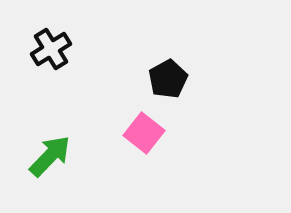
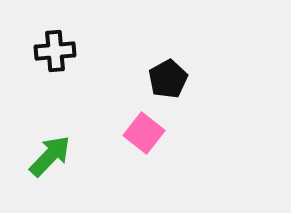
black cross: moved 4 px right, 2 px down; rotated 27 degrees clockwise
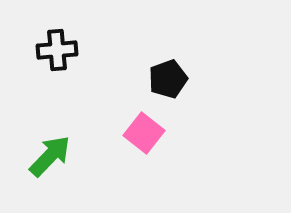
black cross: moved 2 px right, 1 px up
black pentagon: rotated 9 degrees clockwise
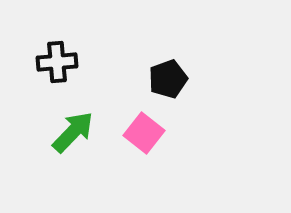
black cross: moved 12 px down
green arrow: moved 23 px right, 24 px up
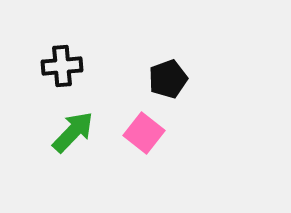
black cross: moved 5 px right, 4 px down
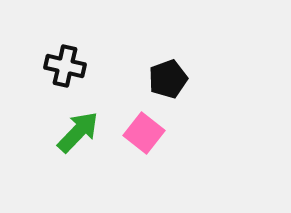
black cross: moved 3 px right; rotated 18 degrees clockwise
green arrow: moved 5 px right
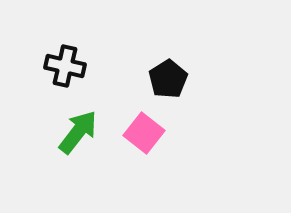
black pentagon: rotated 12 degrees counterclockwise
green arrow: rotated 6 degrees counterclockwise
